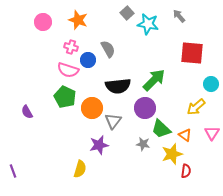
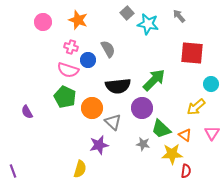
purple circle: moved 3 px left
gray triangle: moved 1 px down; rotated 24 degrees counterclockwise
yellow star: rotated 15 degrees clockwise
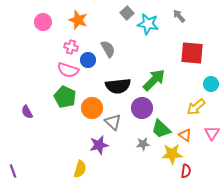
gray star: rotated 16 degrees counterclockwise
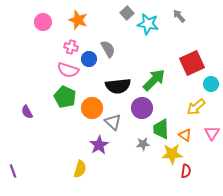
red square: moved 10 px down; rotated 30 degrees counterclockwise
blue circle: moved 1 px right, 1 px up
green trapezoid: rotated 45 degrees clockwise
purple star: rotated 18 degrees counterclockwise
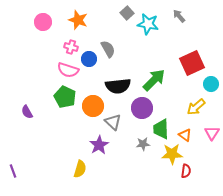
orange circle: moved 1 px right, 2 px up
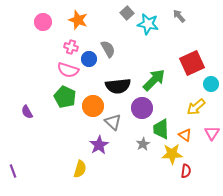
gray star: rotated 24 degrees counterclockwise
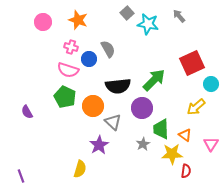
pink triangle: moved 1 px left, 11 px down
purple line: moved 8 px right, 5 px down
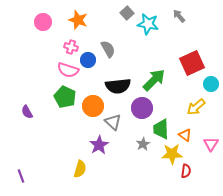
blue circle: moved 1 px left, 1 px down
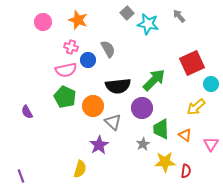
pink semicircle: moved 2 px left; rotated 30 degrees counterclockwise
yellow star: moved 7 px left, 8 px down
